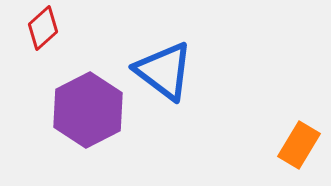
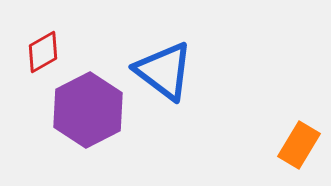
red diamond: moved 24 px down; rotated 12 degrees clockwise
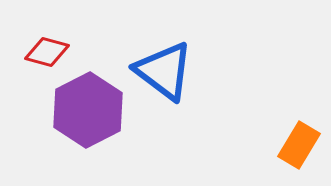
red diamond: moved 4 px right; rotated 45 degrees clockwise
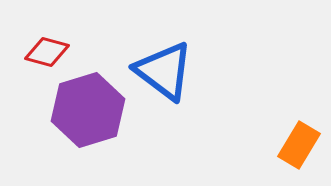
purple hexagon: rotated 10 degrees clockwise
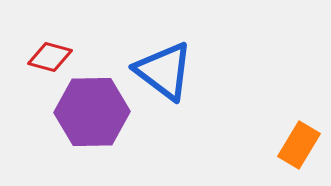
red diamond: moved 3 px right, 5 px down
purple hexagon: moved 4 px right, 2 px down; rotated 16 degrees clockwise
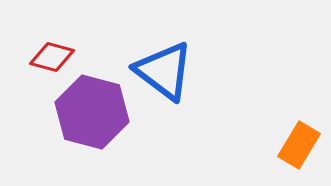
red diamond: moved 2 px right
purple hexagon: rotated 16 degrees clockwise
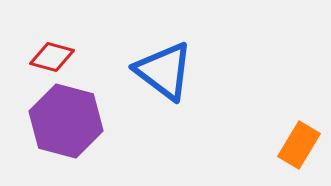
purple hexagon: moved 26 px left, 9 px down
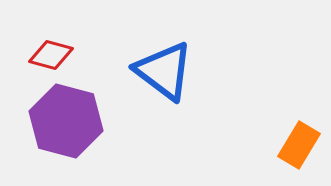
red diamond: moved 1 px left, 2 px up
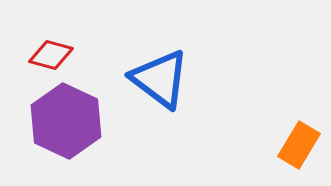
blue triangle: moved 4 px left, 8 px down
purple hexagon: rotated 10 degrees clockwise
